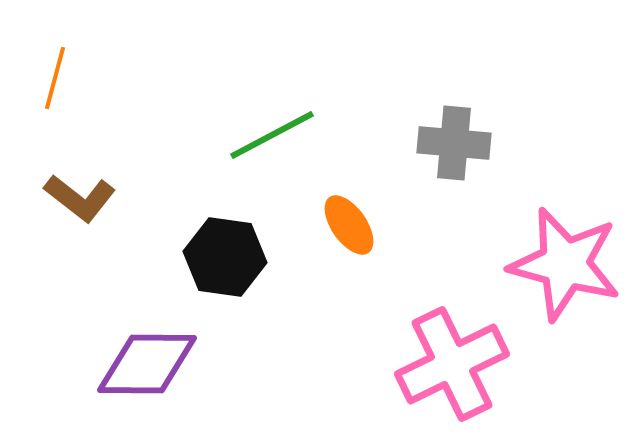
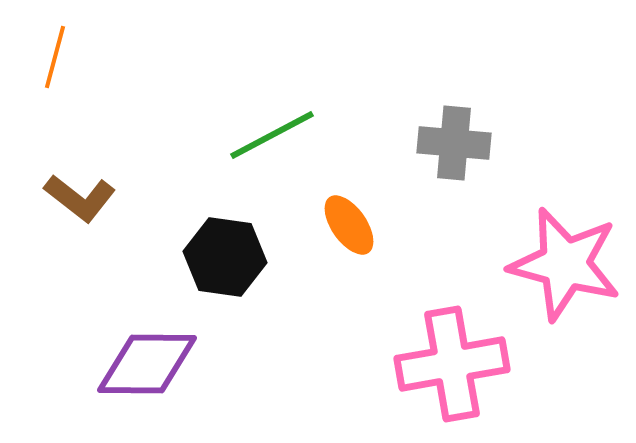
orange line: moved 21 px up
pink cross: rotated 16 degrees clockwise
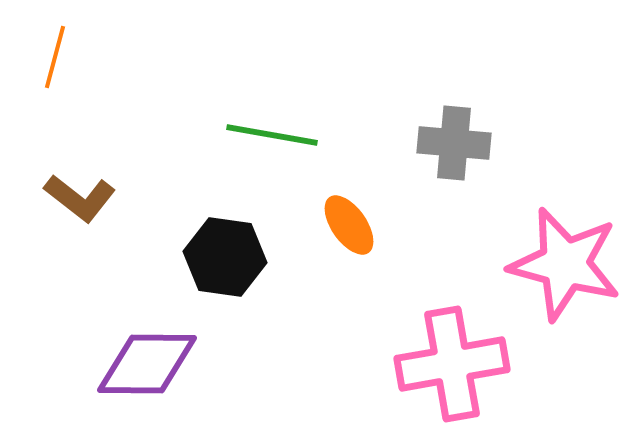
green line: rotated 38 degrees clockwise
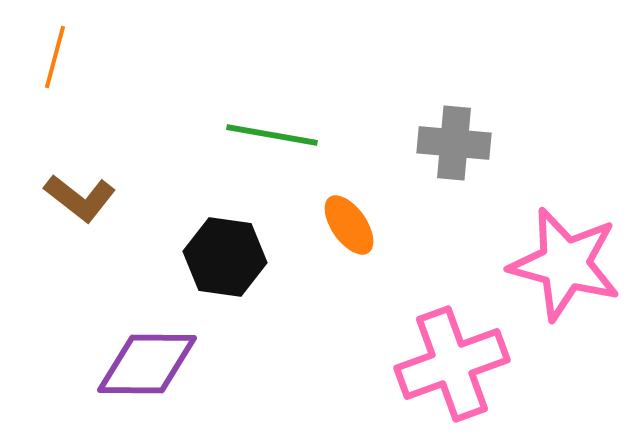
pink cross: rotated 10 degrees counterclockwise
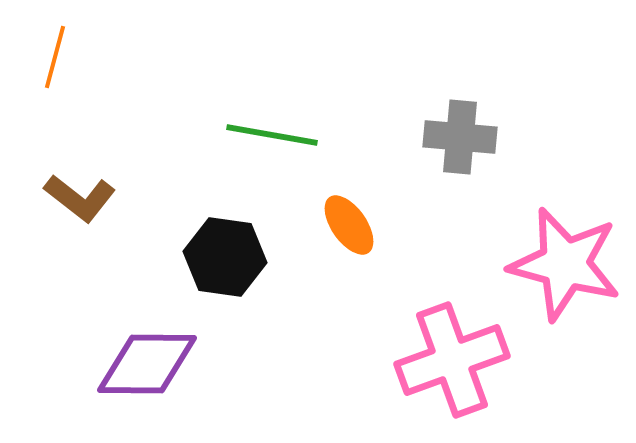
gray cross: moved 6 px right, 6 px up
pink cross: moved 4 px up
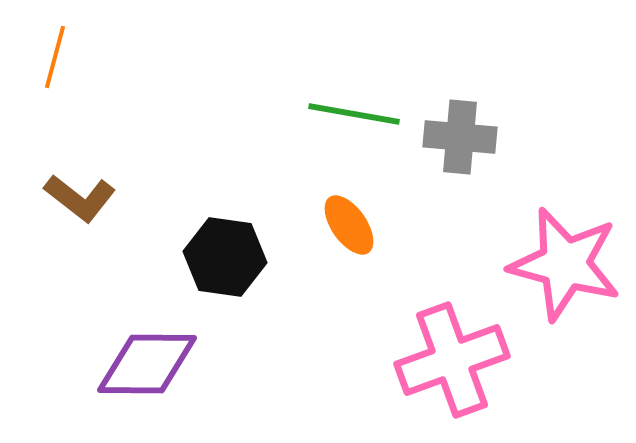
green line: moved 82 px right, 21 px up
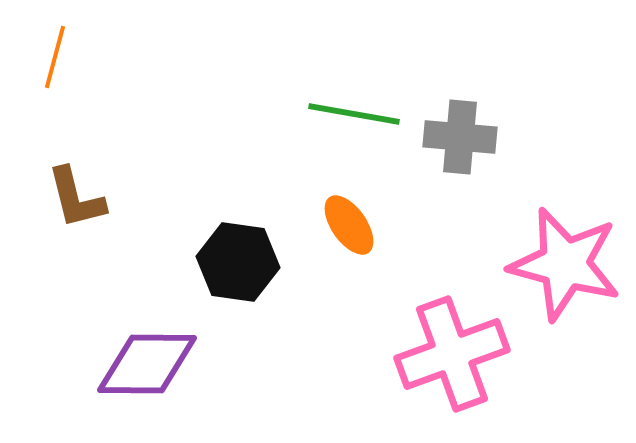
brown L-shape: moved 4 px left; rotated 38 degrees clockwise
black hexagon: moved 13 px right, 5 px down
pink cross: moved 6 px up
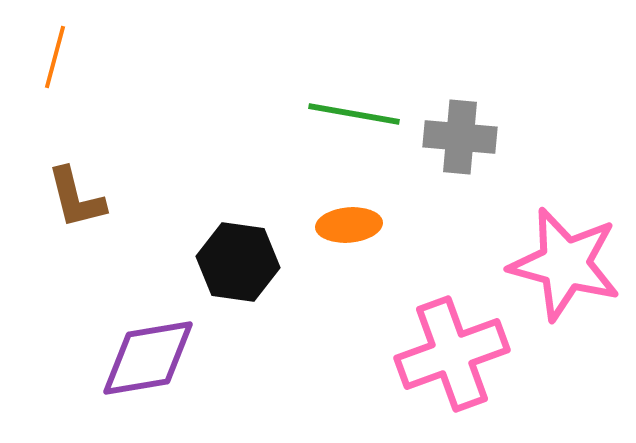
orange ellipse: rotated 60 degrees counterclockwise
purple diamond: moved 1 px right, 6 px up; rotated 10 degrees counterclockwise
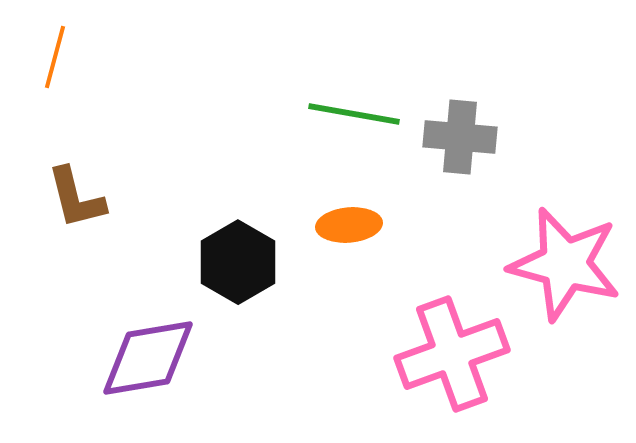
black hexagon: rotated 22 degrees clockwise
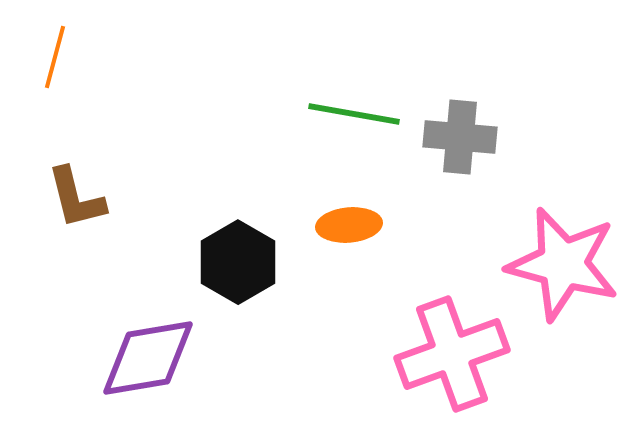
pink star: moved 2 px left
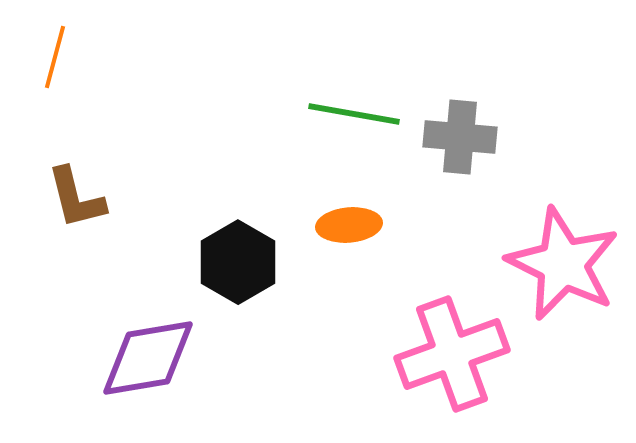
pink star: rotated 11 degrees clockwise
